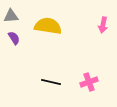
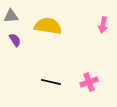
purple semicircle: moved 1 px right, 2 px down
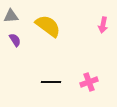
yellow semicircle: rotated 28 degrees clockwise
black line: rotated 12 degrees counterclockwise
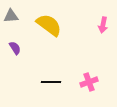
yellow semicircle: moved 1 px right, 1 px up
purple semicircle: moved 8 px down
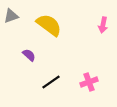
gray triangle: rotated 14 degrees counterclockwise
purple semicircle: moved 14 px right, 7 px down; rotated 16 degrees counterclockwise
black line: rotated 36 degrees counterclockwise
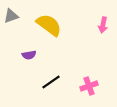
purple semicircle: rotated 128 degrees clockwise
pink cross: moved 4 px down
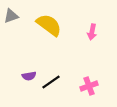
pink arrow: moved 11 px left, 7 px down
purple semicircle: moved 21 px down
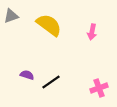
purple semicircle: moved 2 px left, 1 px up; rotated 152 degrees counterclockwise
pink cross: moved 10 px right, 2 px down
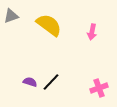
purple semicircle: moved 3 px right, 7 px down
black line: rotated 12 degrees counterclockwise
